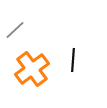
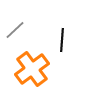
black line: moved 11 px left, 20 px up
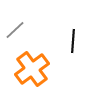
black line: moved 11 px right, 1 px down
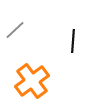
orange cross: moved 12 px down
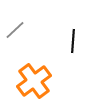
orange cross: moved 2 px right
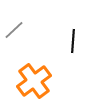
gray line: moved 1 px left
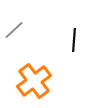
black line: moved 1 px right, 1 px up
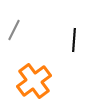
gray line: rotated 20 degrees counterclockwise
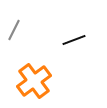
black line: rotated 65 degrees clockwise
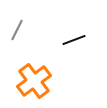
gray line: moved 3 px right
